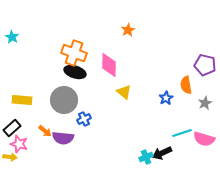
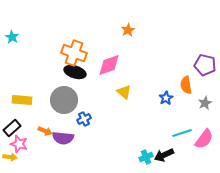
pink diamond: rotated 70 degrees clockwise
orange arrow: rotated 16 degrees counterclockwise
pink semicircle: rotated 70 degrees counterclockwise
black arrow: moved 2 px right, 2 px down
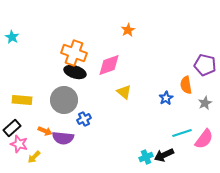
yellow arrow: moved 24 px right; rotated 128 degrees clockwise
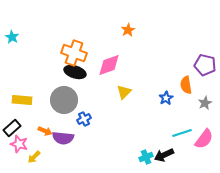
yellow triangle: rotated 35 degrees clockwise
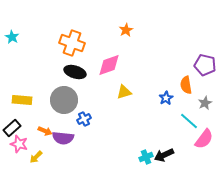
orange star: moved 2 px left
orange cross: moved 2 px left, 10 px up
yellow triangle: rotated 28 degrees clockwise
cyan line: moved 7 px right, 12 px up; rotated 60 degrees clockwise
yellow arrow: moved 2 px right
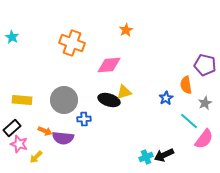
pink diamond: rotated 15 degrees clockwise
black ellipse: moved 34 px right, 28 px down
blue cross: rotated 24 degrees clockwise
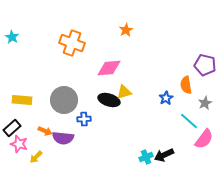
pink diamond: moved 3 px down
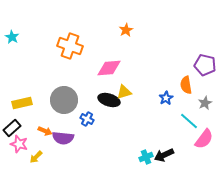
orange cross: moved 2 px left, 3 px down
yellow rectangle: moved 3 px down; rotated 18 degrees counterclockwise
blue cross: moved 3 px right; rotated 32 degrees clockwise
